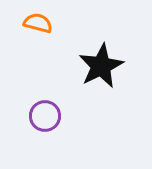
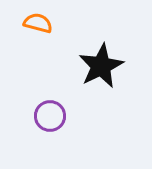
purple circle: moved 5 px right
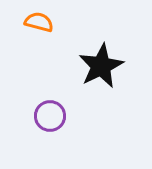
orange semicircle: moved 1 px right, 1 px up
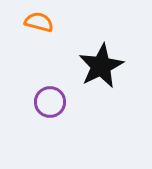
purple circle: moved 14 px up
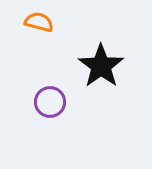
black star: rotated 9 degrees counterclockwise
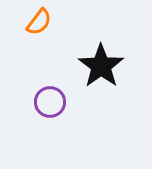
orange semicircle: rotated 112 degrees clockwise
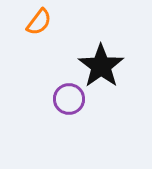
purple circle: moved 19 px right, 3 px up
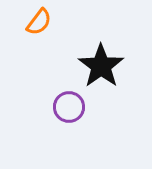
purple circle: moved 8 px down
